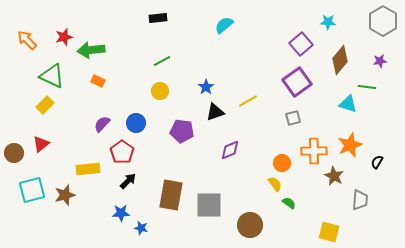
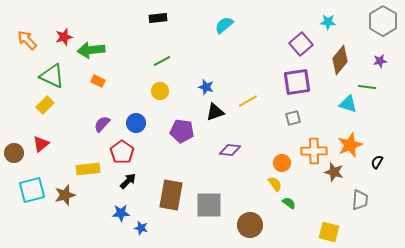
purple square at (297, 82): rotated 28 degrees clockwise
blue star at (206, 87): rotated 21 degrees counterclockwise
purple diamond at (230, 150): rotated 30 degrees clockwise
brown star at (334, 176): moved 4 px up; rotated 12 degrees counterclockwise
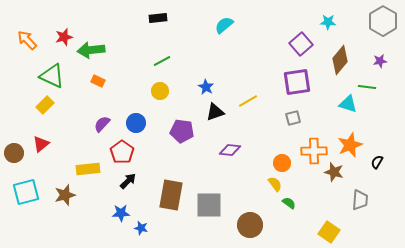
blue star at (206, 87): rotated 14 degrees clockwise
cyan square at (32, 190): moved 6 px left, 2 px down
yellow square at (329, 232): rotated 20 degrees clockwise
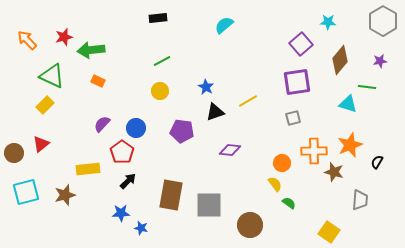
blue circle at (136, 123): moved 5 px down
